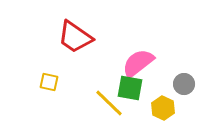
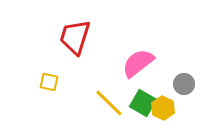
red trapezoid: rotated 72 degrees clockwise
green square: moved 13 px right, 15 px down; rotated 20 degrees clockwise
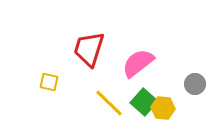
red trapezoid: moved 14 px right, 12 px down
gray circle: moved 11 px right
green square: moved 1 px right, 1 px up; rotated 12 degrees clockwise
yellow hexagon: rotated 20 degrees counterclockwise
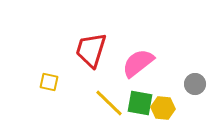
red trapezoid: moved 2 px right, 1 px down
green square: moved 4 px left, 1 px down; rotated 32 degrees counterclockwise
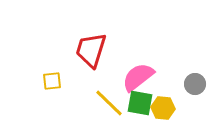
pink semicircle: moved 14 px down
yellow square: moved 3 px right, 1 px up; rotated 18 degrees counterclockwise
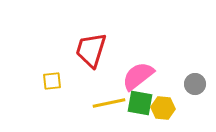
pink semicircle: moved 1 px up
yellow line: rotated 56 degrees counterclockwise
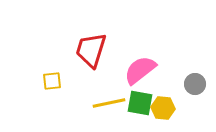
pink semicircle: moved 2 px right, 6 px up
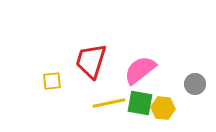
red trapezoid: moved 11 px down
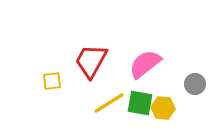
red trapezoid: rotated 12 degrees clockwise
pink semicircle: moved 5 px right, 6 px up
yellow line: rotated 20 degrees counterclockwise
